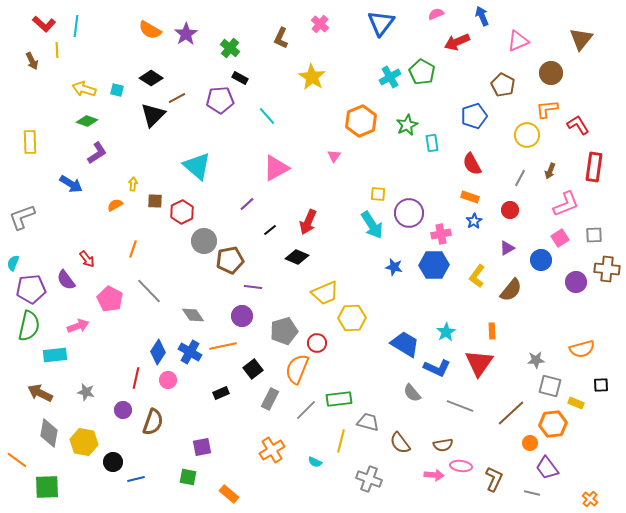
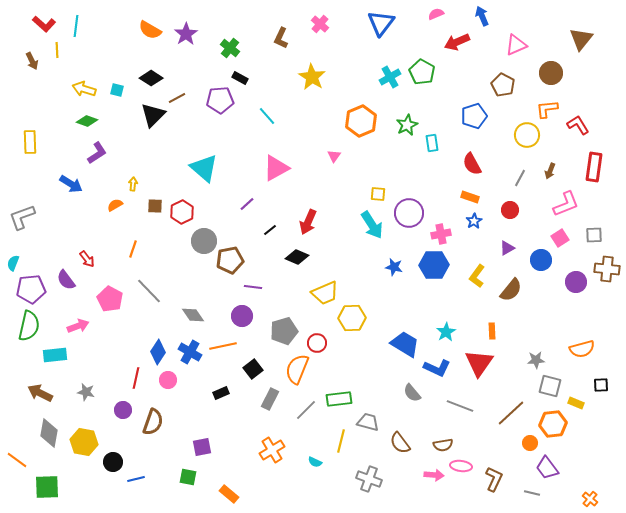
pink triangle at (518, 41): moved 2 px left, 4 px down
cyan triangle at (197, 166): moved 7 px right, 2 px down
brown square at (155, 201): moved 5 px down
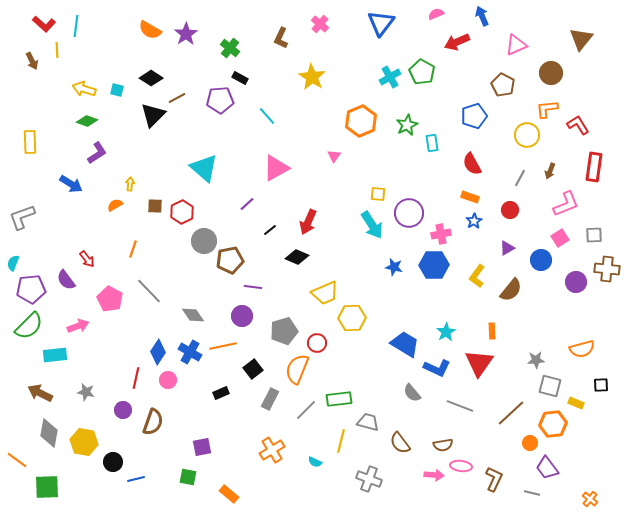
yellow arrow at (133, 184): moved 3 px left
green semicircle at (29, 326): rotated 32 degrees clockwise
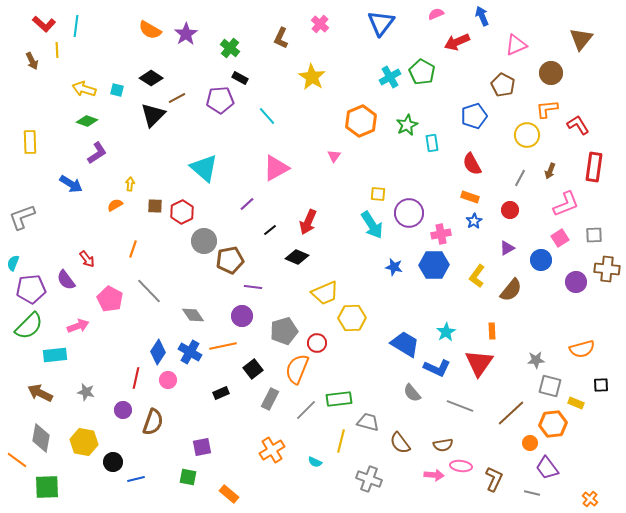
gray diamond at (49, 433): moved 8 px left, 5 px down
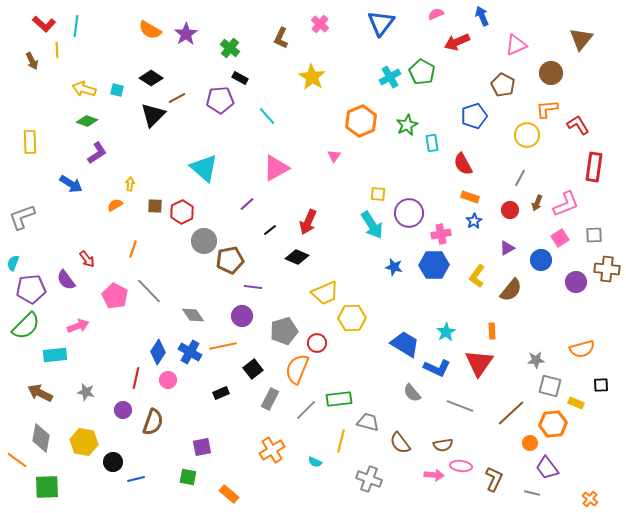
red semicircle at (472, 164): moved 9 px left
brown arrow at (550, 171): moved 13 px left, 32 px down
pink pentagon at (110, 299): moved 5 px right, 3 px up
green semicircle at (29, 326): moved 3 px left
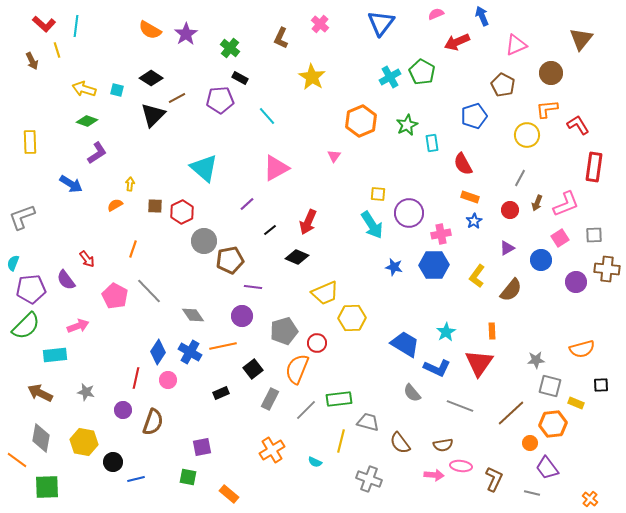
yellow line at (57, 50): rotated 14 degrees counterclockwise
